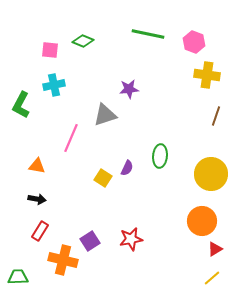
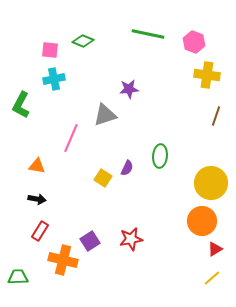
cyan cross: moved 6 px up
yellow circle: moved 9 px down
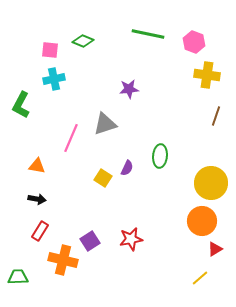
gray triangle: moved 9 px down
yellow line: moved 12 px left
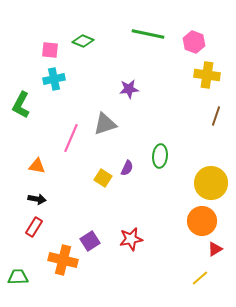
red rectangle: moved 6 px left, 4 px up
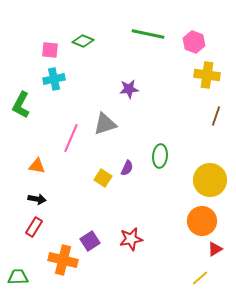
yellow circle: moved 1 px left, 3 px up
